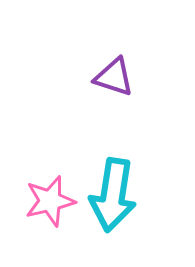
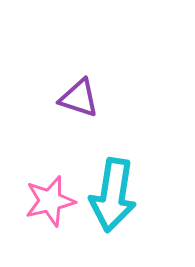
purple triangle: moved 35 px left, 21 px down
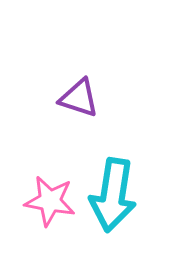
pink star: rotated 24 degrees clockwise
